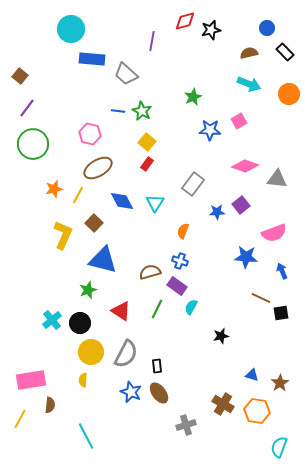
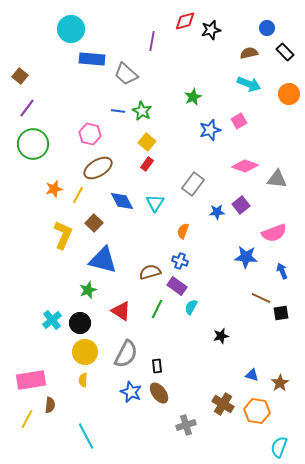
blue star at (210, 130): rotated 20 degrees counterclockwise
yellow circle at (91, 352): moved 6 px left
yellow line at (20, 419): moved 7 px right
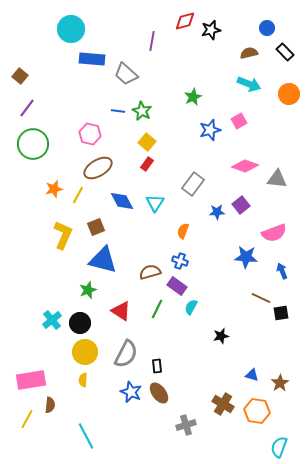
brown square at (94, 223): moved 2 px right, 4 px down; rotated 24 degrees clockwise
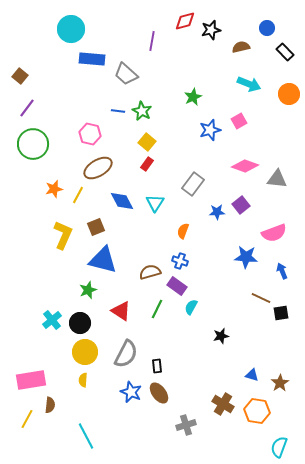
brown semicircle at (249, 53): moved 8 px left, 6 px up
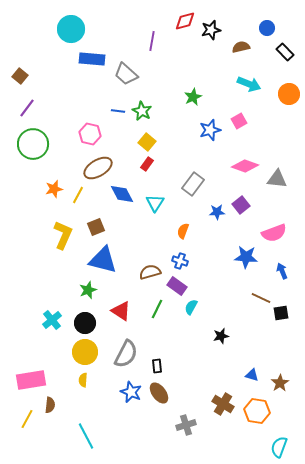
blue diamond at (122, 201): moved 7 px up
black circle at (80, 323): moved 5 px right
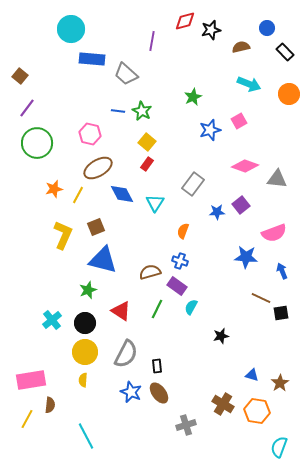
green circle at (33, 144): moved 4 px right, 1 px up
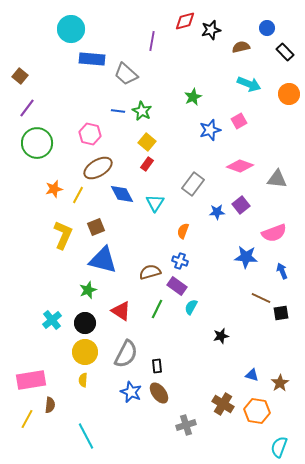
pink diamond at (245, 166): moved 5 px left
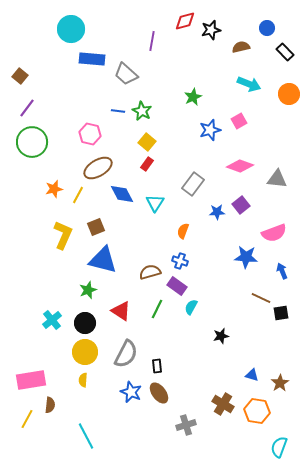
green circle at (37, 143): moved 5 px left, 1 px up
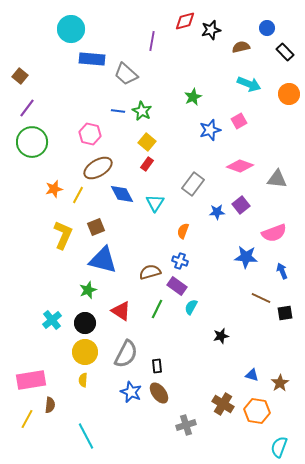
black square at (281, 313): moved 4 px right
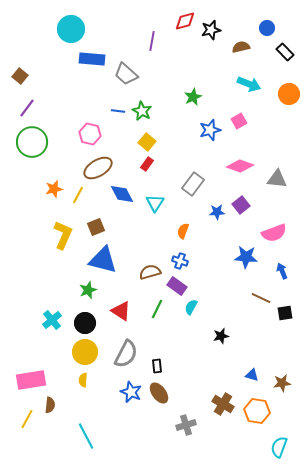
brown star at (280, 383): moved 2 px right; rotated 24 degrees clockwise
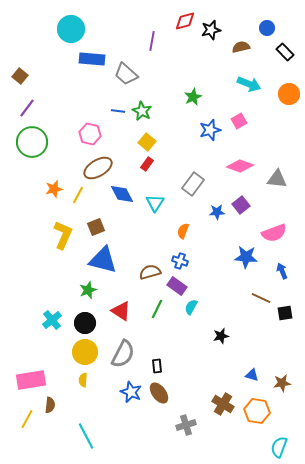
gray semicircle at (126, 354): moved 3 px left
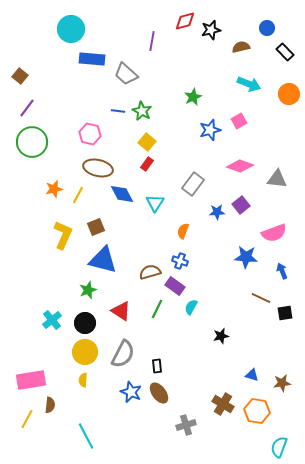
brown ellipse at (98, 168): rotated 44 degrees clockwise
purple rectangle at (177, 286): moved 2 px left
